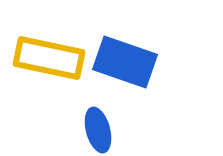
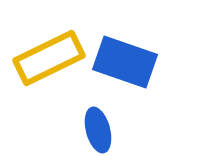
yellow rectangle: rotated 38 degrees counterclockwise
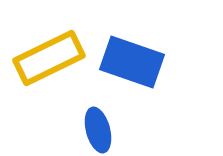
blue rectangle: moved 7 px right
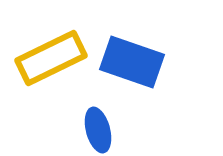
yellow rectangle: moved 2 px right
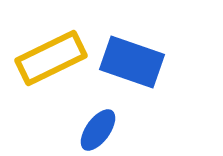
blue ellipse: rotated 51 degrees clockwise
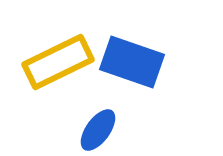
yellow rectangle: moved 7 px right, 4 px down
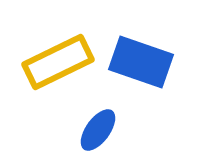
blue rectangle: moved 9 px right
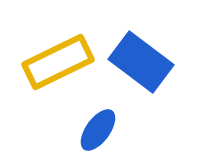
blue rectangle: rotated 18 degrees clockwise
